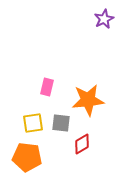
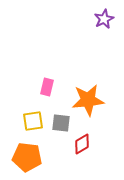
yellow square: moved 2 px up
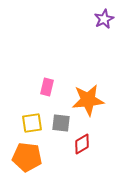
yellow square: moved 1 px left, 2 px down
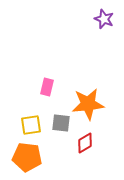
purple star: rotated 24 degrees counterclockwise
orange star: moved 4 px down
yellow square: moved 1 px left, 2 px down
red diamond: moved 3 px right, 1 px up
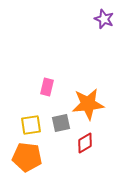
gray square: rotated 18 degrees counterclockwise
